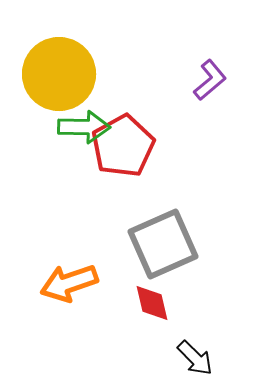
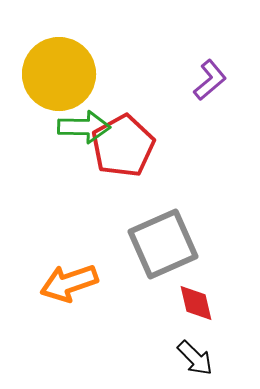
red diamond: moved 44 px right
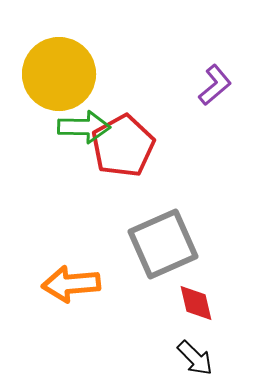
purple L-shape: moved 5 px right, 5 px down
orange arrow: moved 2 px right, 1 px down; rotated 14 degrees clockwise
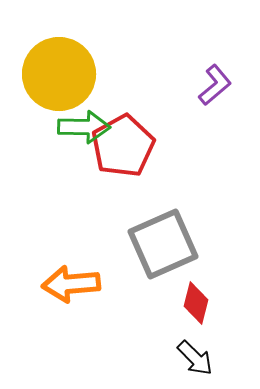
red diamond: rotated 27 degrees clockwise
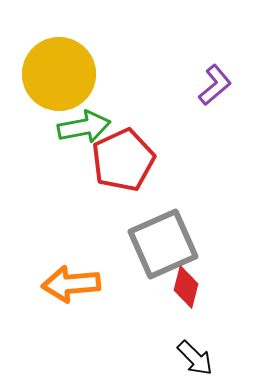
green arrow: rotated 12 degrees counterclockwise
red pentagon: moved 14 px down; rotated 4 degrees clockwise
red diamond: moved 10 px left, 16 px up
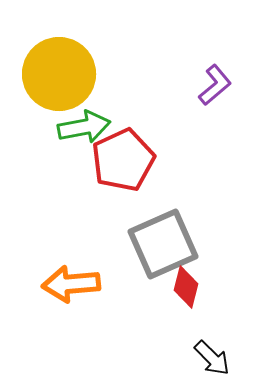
black arrow: moved 17 px right
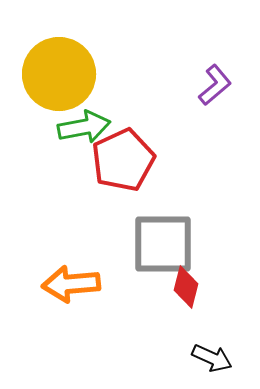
gray square: rotated 24 degrees clockwise
black arrow: rotated 21 degrees counterclockwise
